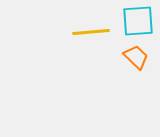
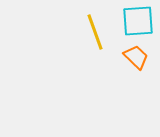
yellow line: moved 4 px right; rotated 75 degrees clockwise
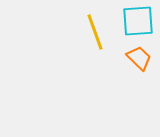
orange trapezoid: moved 3 px right, 1 px down
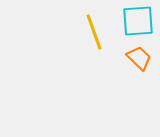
yellow line: moved 1 px left
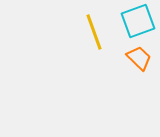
cyan square: rotated 16 degrees counterclockwise
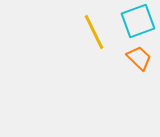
yellow line: rotated 6 degrees counterclockwise
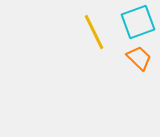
cyan square: moved 1 px down
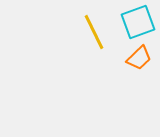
orange trapezoid: rotated 92 degrees clockwise
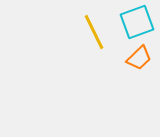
cyan square: moved 1 px left
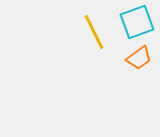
orange trapezoid: rotated 8 degrees clockwise
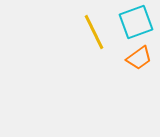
cyan square: moved 1 px left
